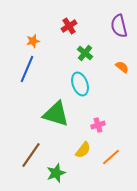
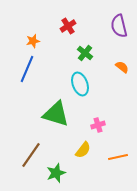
red cross: moved 1 px left
orange line: moved 7 px right; rotated 30 degrees clockwise
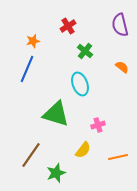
purple semicircle: moved 1 px right, 1 px up
green cross: moved 2 px up
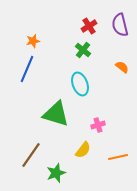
red cross: moved 21 px right
green cross: moved 2 px left, 1 px up
